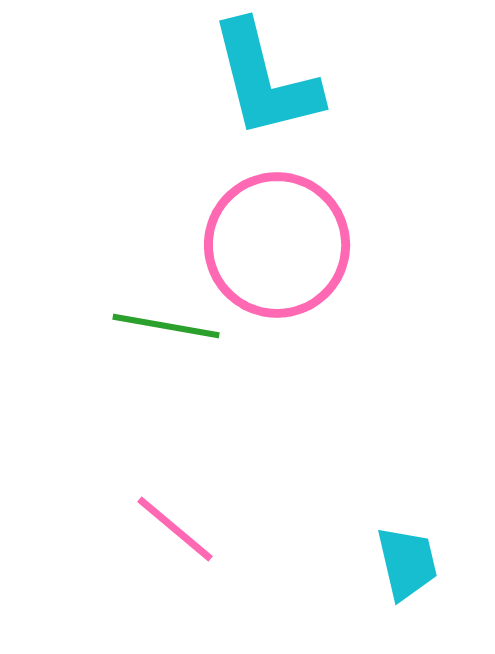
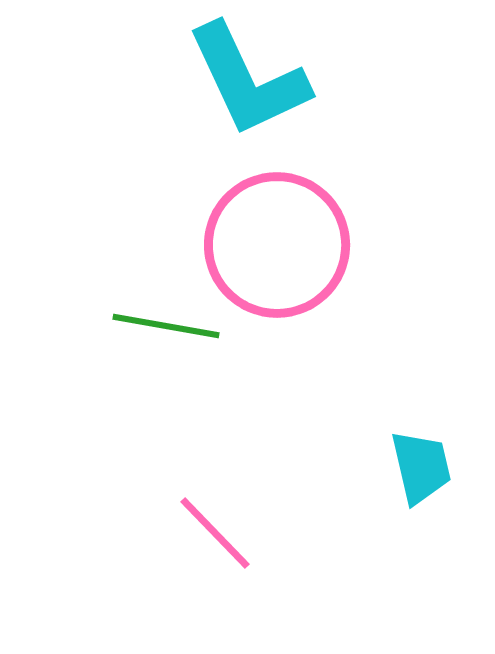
cyan L-shape: moved 17 px left; rotated 11 degrees counterclockwise
pink line: moved 40 px right, 4 px down; rotated 6 degrees clockwise
cyan trapezoid: moved 14 px right, 96 px up
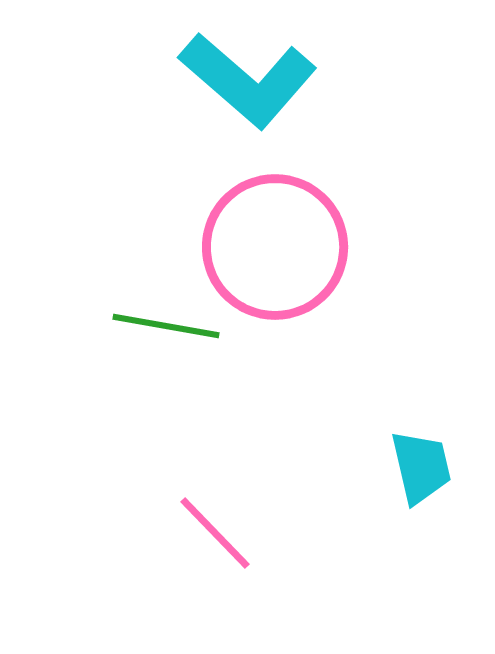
cyan L-shape: rotated 24 degrees counterclockwise
pink circle: moved 2 px left, 2 px down
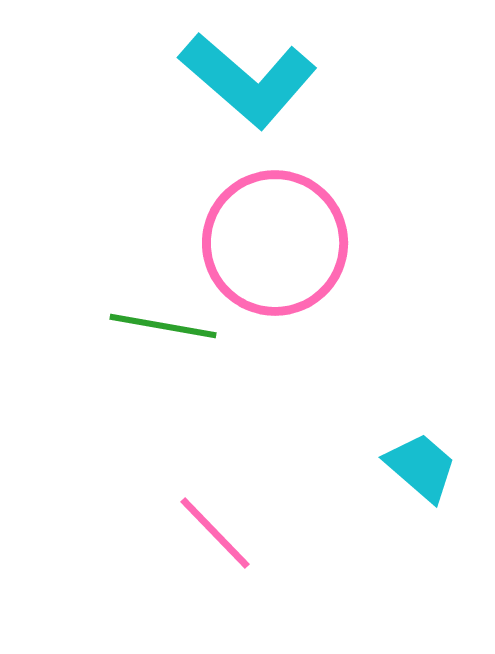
pink circle: moved 4 px up
green line: moved 3 px left
cyan trapezoid: rotated 36 degrees counterclockwise
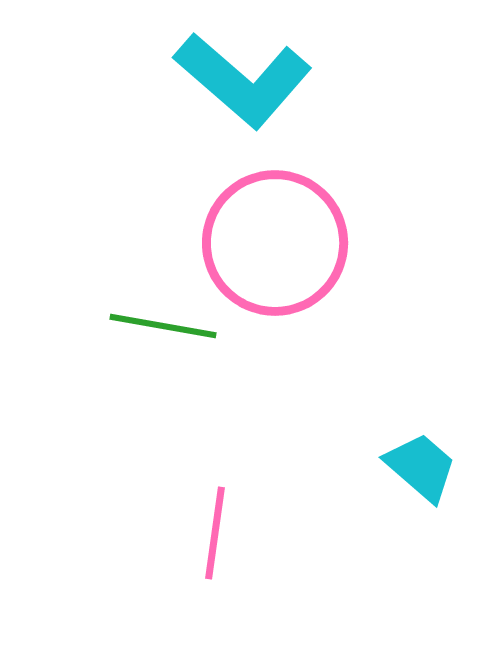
cyan L-shape: moved 5 px left
pink line: rotated 52 degrees clockwise
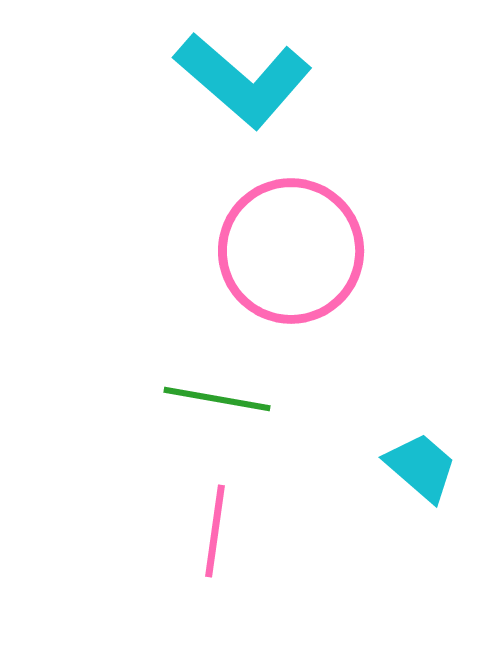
pink circle: moved 16 px right, 8 px down
green line: moved 54 px right, 73 px down
pink line: moved 2 px up
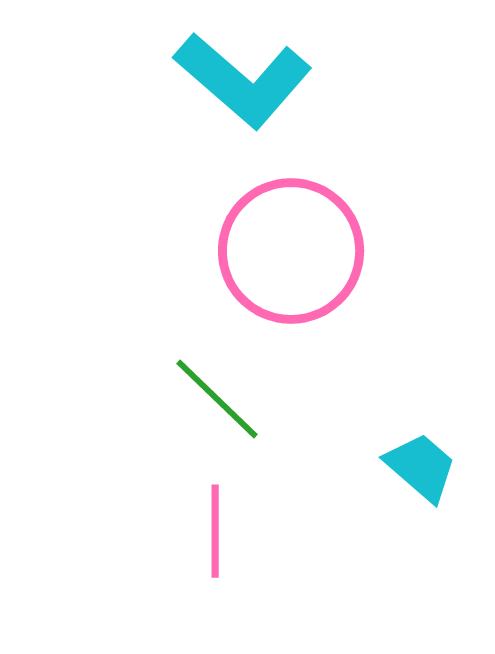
green line: rotated 34 degrees clockwise
pink line: rotated 8 degrees counterclockwise
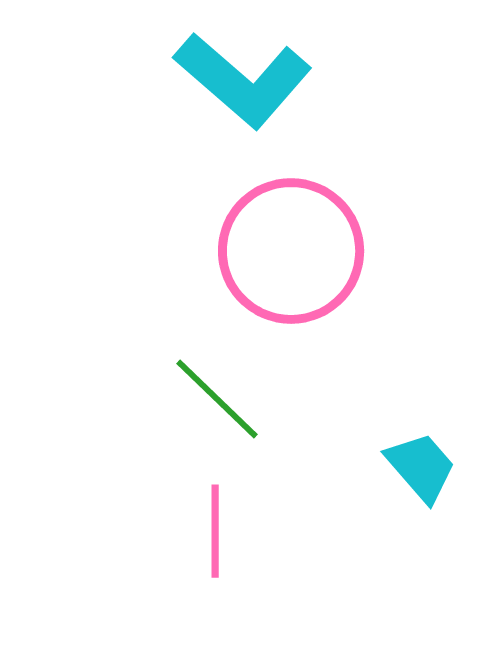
cyan trapezoid: rotated 8 degrees clockwise
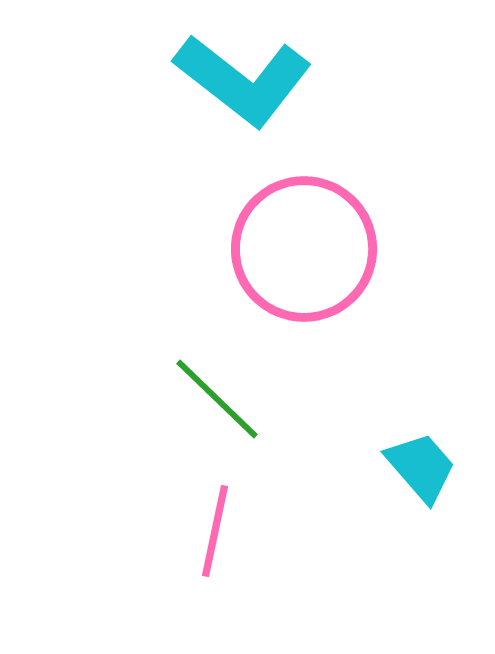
cyan L-shape: rotated 3 degrees counterclockwise
pink circle: moved 13 px right, 2 px up
pink line: rotated 12 degrees clockwise
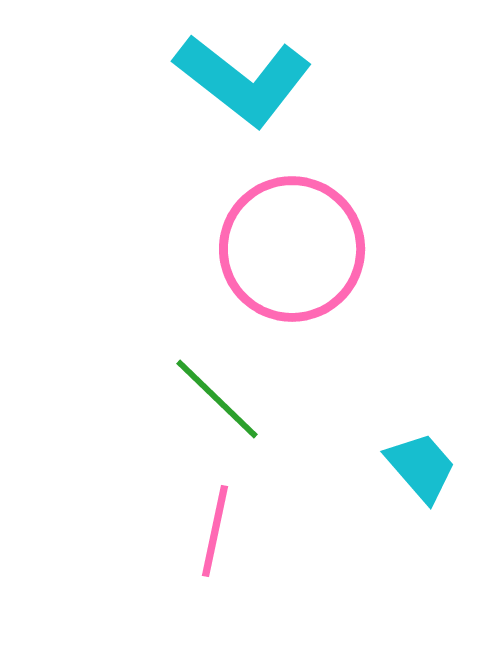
pink circle: moved 12 px left
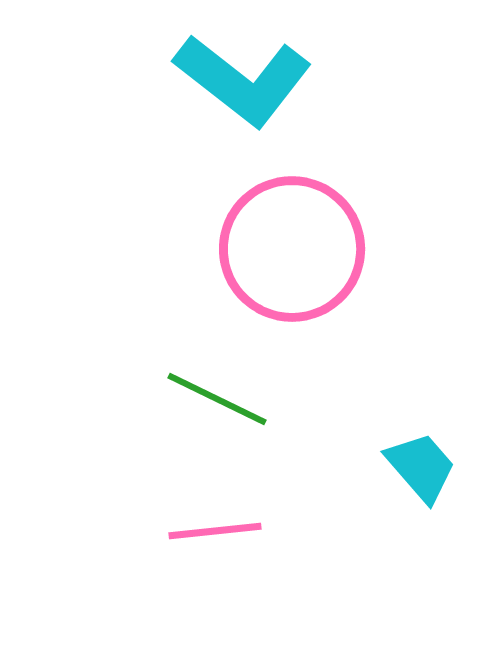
green line: rotated 18 degrees counterclockwise
pink line: rotated 72 degrees clockwise
